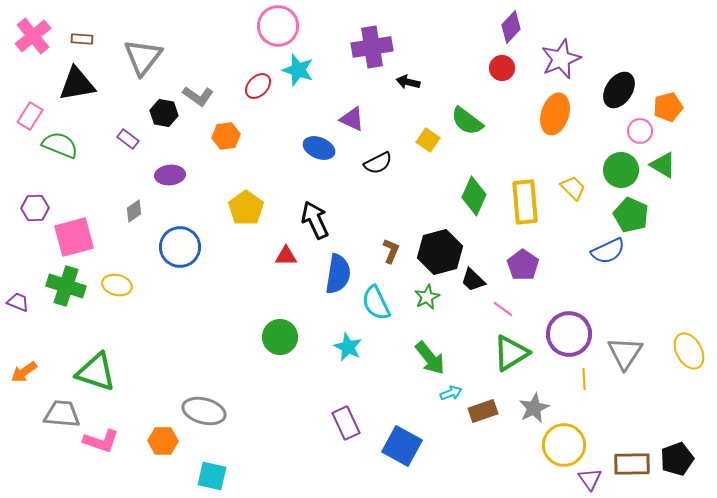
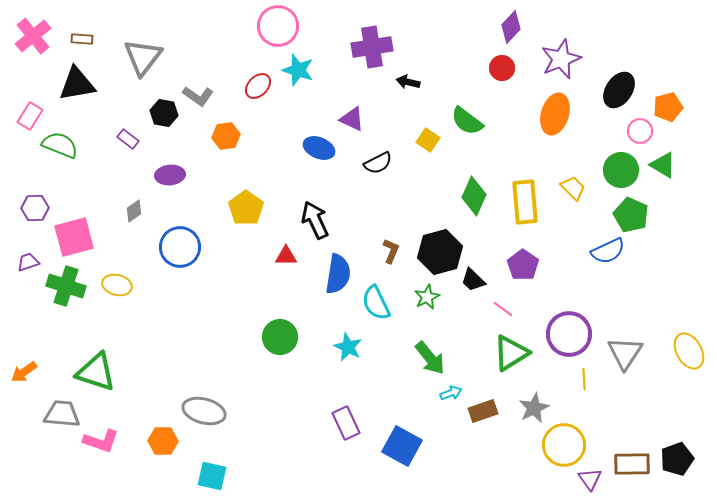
purple trapezoid at (18, 302): moved 10 px right, 40 px up; rotated 40 degrees counterclockwise
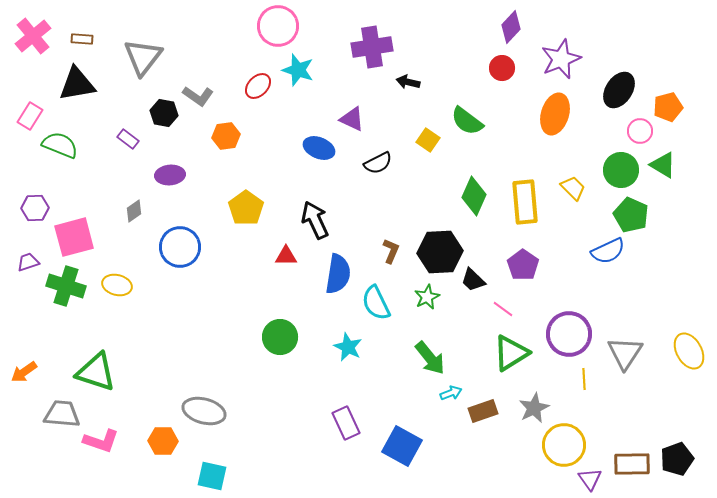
black hexagon at (440, 252): rotated 12 degrees clockwise
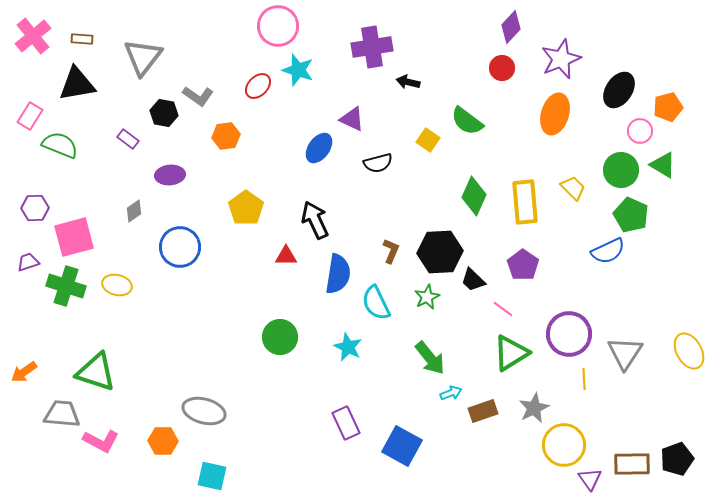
blue ellipse at (319, 148): rotated 76 degrees counterclockwise
black semicircle at (378, 163): rotated 12 degrees clockwise
pink L-shape at (101, 441): rotated 9 degrees clockwise
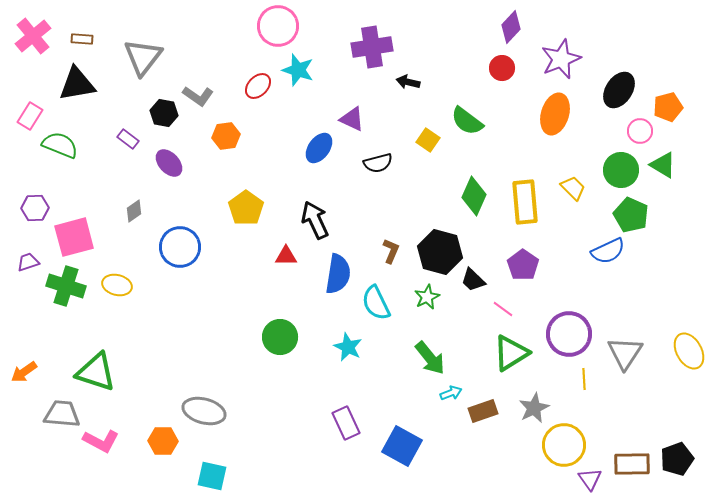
purple ellipse at (170, 175): moved 1 px left, 12 px up; rotated 52 degrees clockwise
black hexagon at (440, 252): rotated 18 degrees clockwise
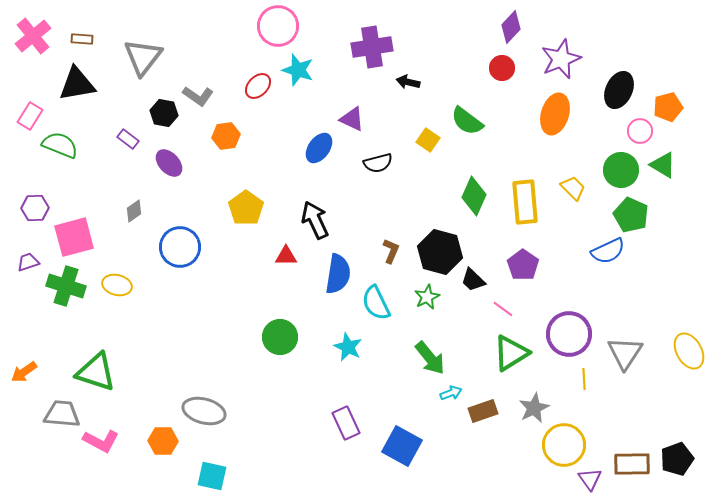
black ellipse at (619, 90): rotated 9 degrees counterclockwise
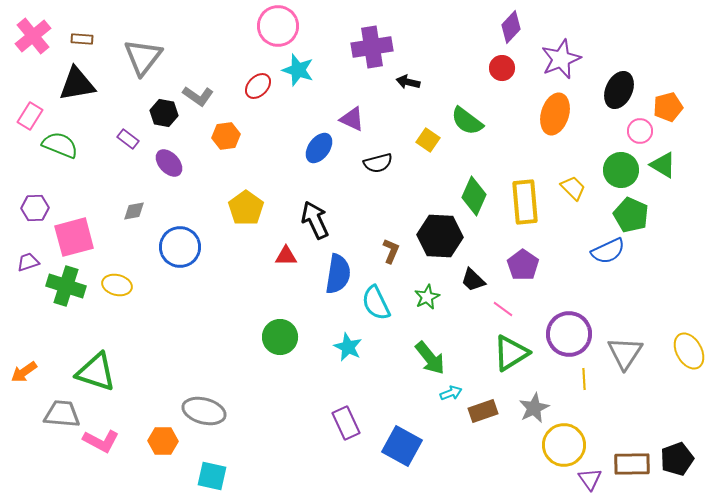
gray diamond at (134, 211): rotated 25 degrees clockwise
black hexagon at (440, 252): moved 16 px up; rotated 12 degrees counterclockwise
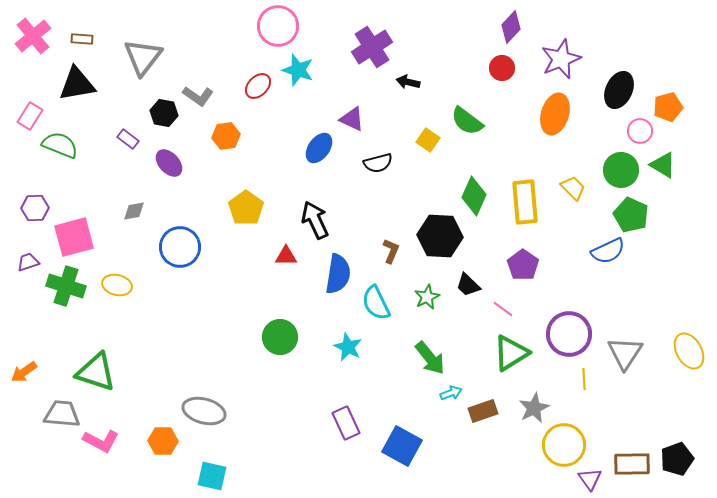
purple cross at (372, 47): rotated 24 degrees counterclockwise
black trapezoid at (473, 280): moved 5 px left, 5 px down
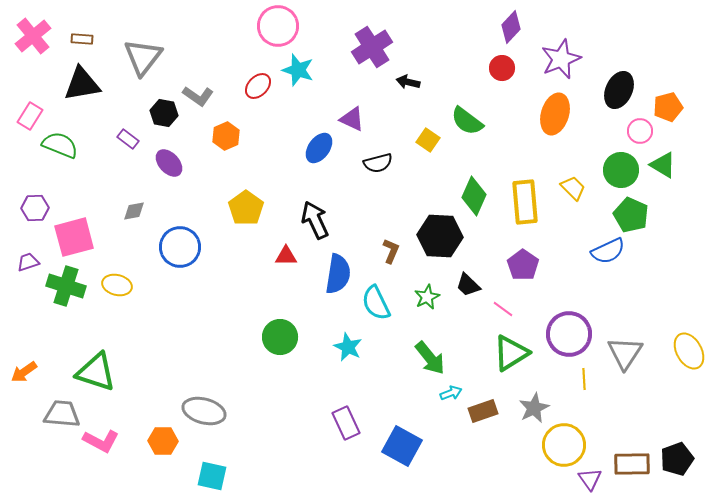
black triangle at (77, 84): moved 5 px right
orange hexagon at (226, 136): rotated 16 degrees counterclockwise
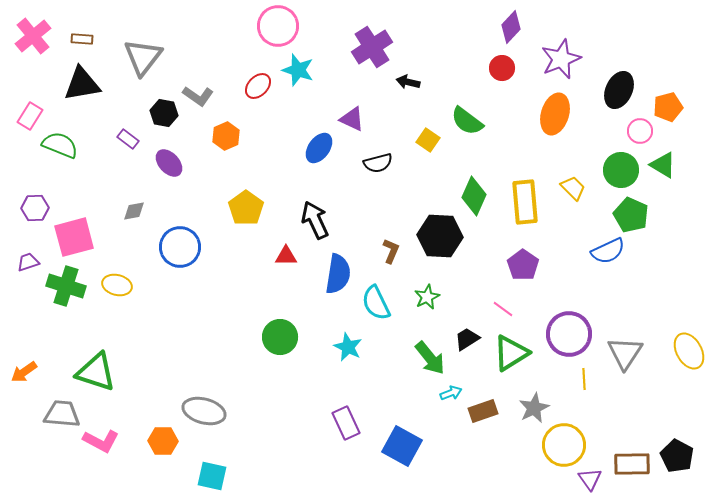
black trapezoid at (468, 285): moved 1 px left, 54 px down; rotated 104 degrees clockwise
black pentagon at (677, 459): moved 3 px up; rotated 24 degrees counterclockwise
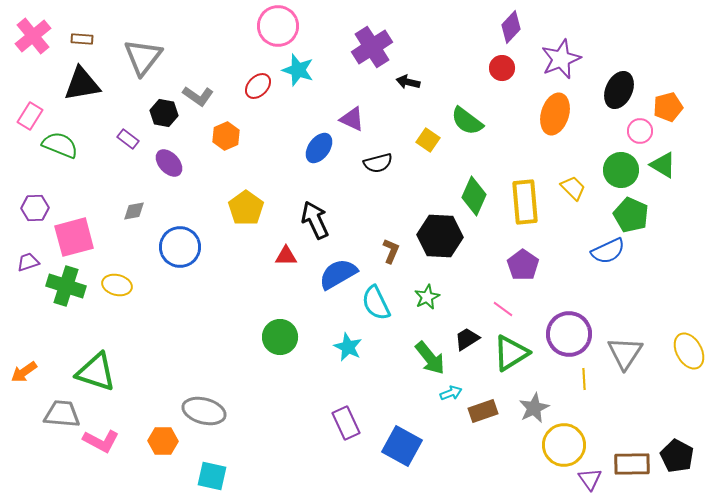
blue semicircle at (338, 274): rotated 129 degrees counterclockwise
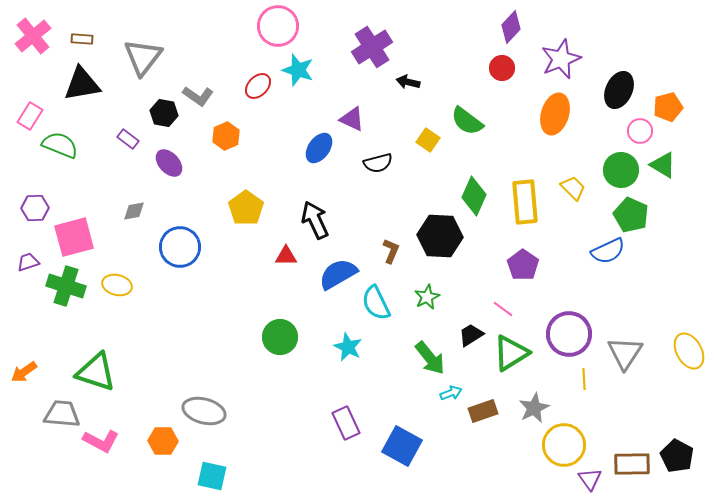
black trapezoid at (467, 339): moved 4 px right, 4 px up
